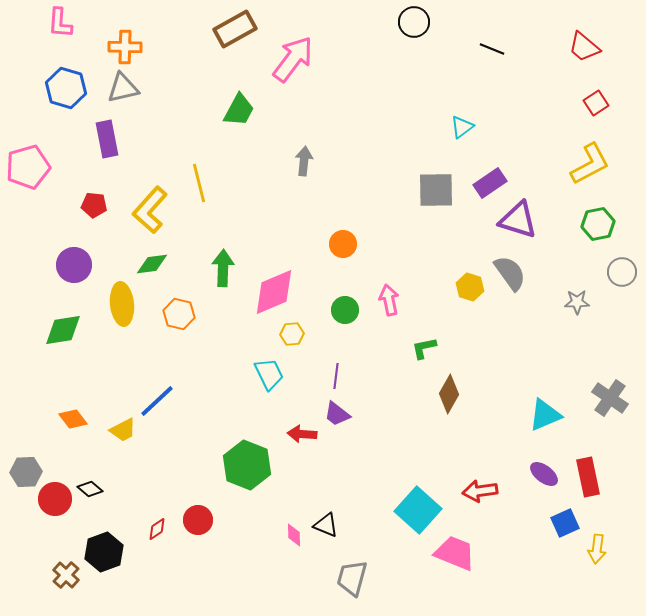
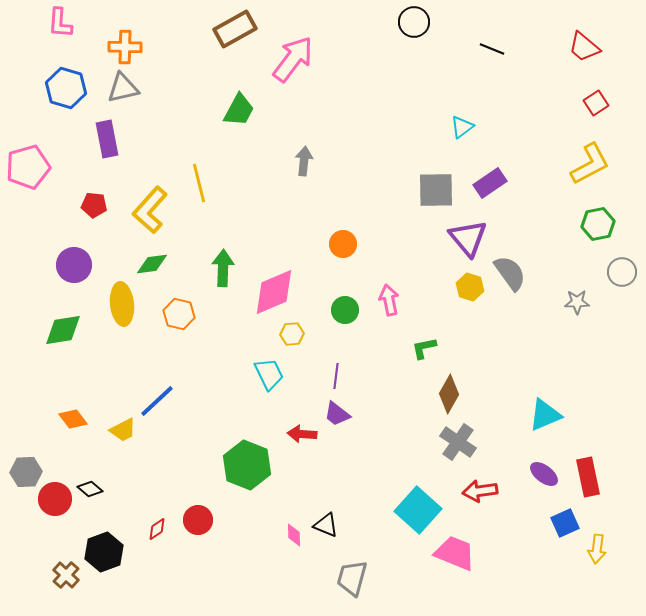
purple triangle at (518, 220): moved 50 px left, 18 px down; rotated 33 degrees clockwise
gray cross at (610, 398): moved 152 px left, 44 px down
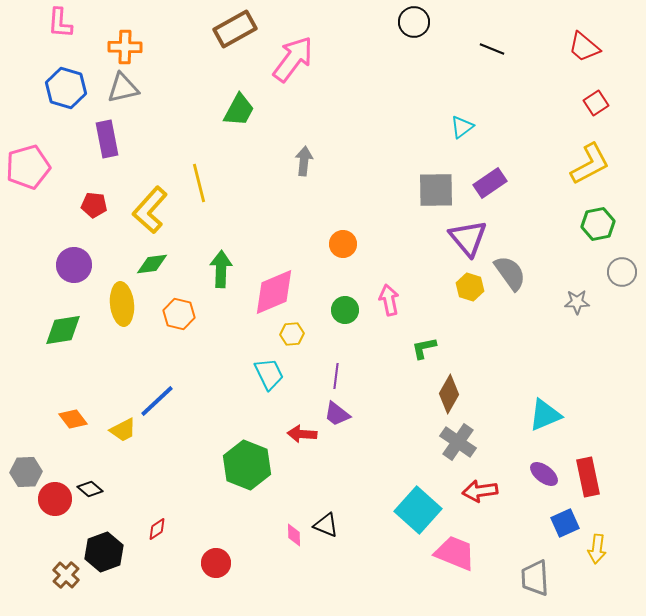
green arrow at (223, 268): moved 2 px left, 1 px down
red circle at (198, 520): moved 18 px right, 43 px down
gray trapezoid at (352, 578): moved 183 px right; rotated 18 degrees counterclockwise
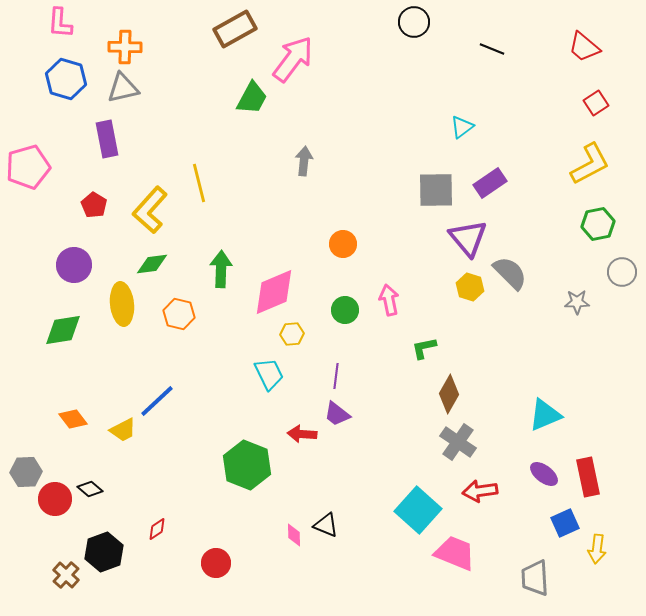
blue hexagon at (66, 88): moved 9 px up
green trapezoid at (239, 110): moved 13 px right, 12 px up
red pentagon at (94, 205): rotated 25 degrees clockwise
gray semicircle at (510, 273): rotated 9 degrees counterclockwise
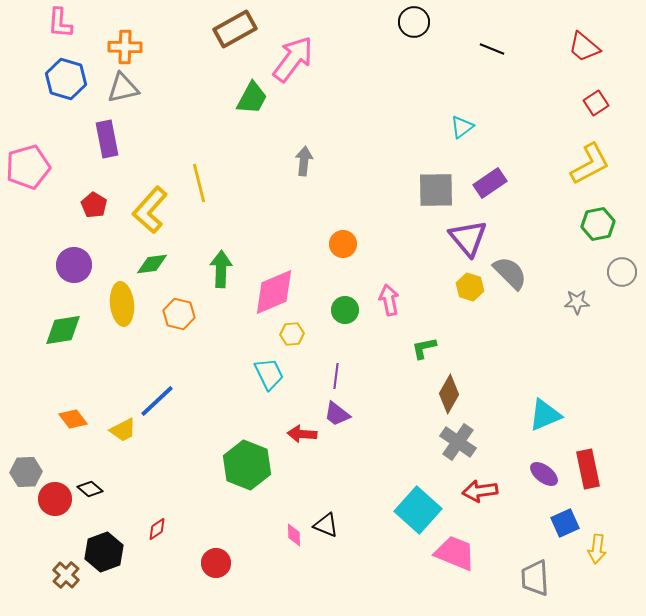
red rectangle at (588, 477): moved 8 px up
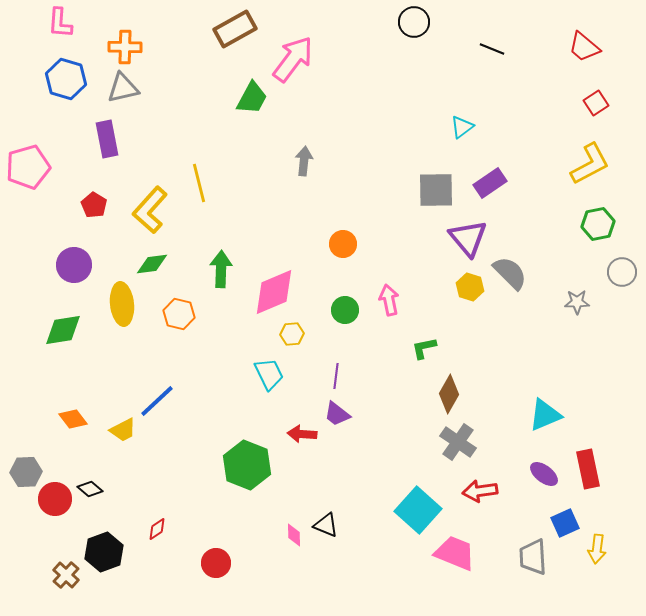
gray trapezoid at (535, 578): moved 2 px left, 21 px up
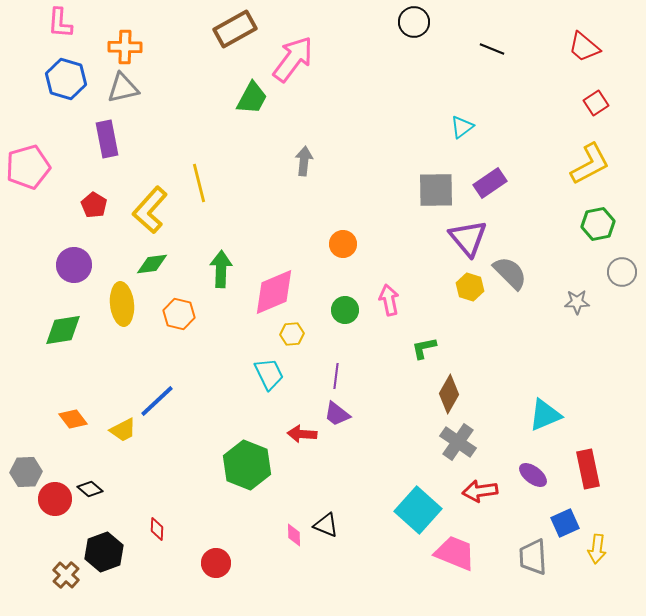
purple ellipse at (544, 474): moved 11 px left, 1 px down
red diamond at (157, 529): rotated 55 degrees counterclockwise
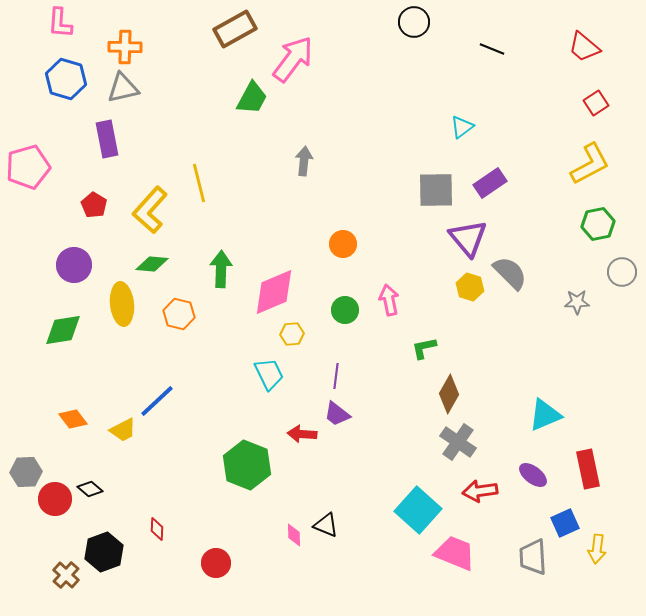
green diamond at (152, 264): rotated 12 degrees clockwise
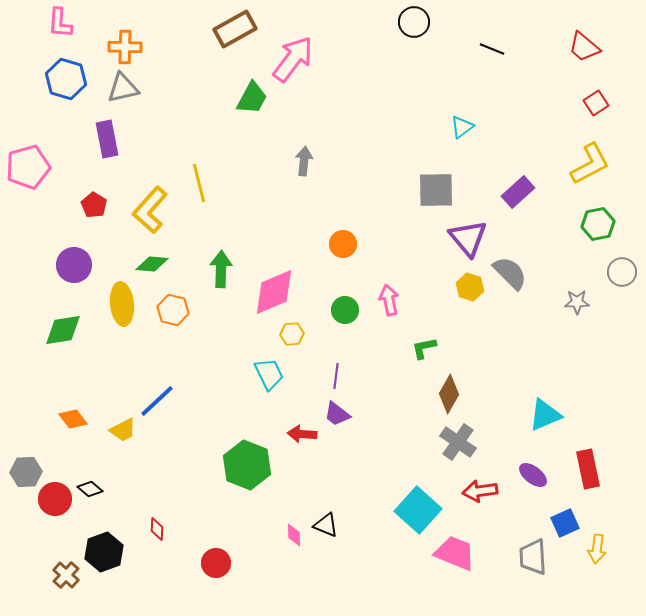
purple rectangle at (490, 183): moved 28 px right, 9 px down; rotated 8 degrees counterclockwise
orange hexagon at (179, 314): moved 6 px left, 4 px up
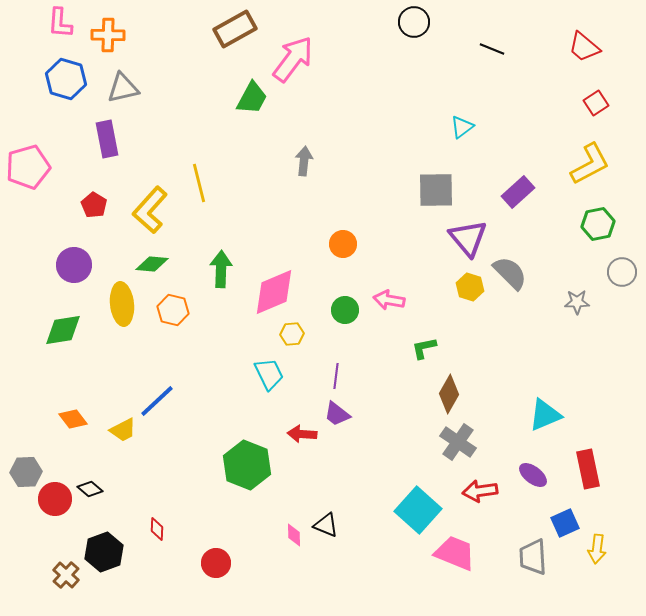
orange cross at (125, 47): moved 17 px left, 12 px up
pink arrow at (389, 300): rotated 68 degrees counterclockwise
